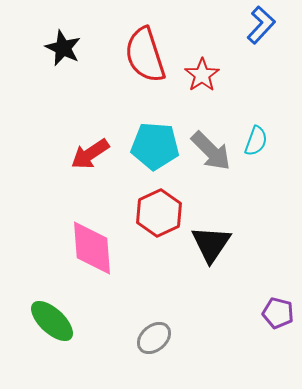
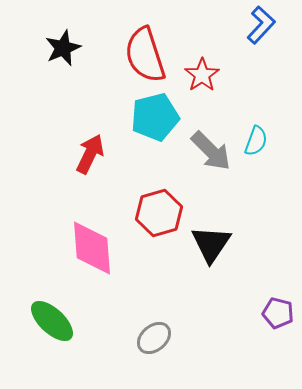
black star: rotated 24 degrees clockwise
cyan pentagon: moved 29 px up; rotated 18 degrees counterclockwise
red arrow: rotated 150 degrees clockwise
red hexagon: rotated 9 degrees clockwise
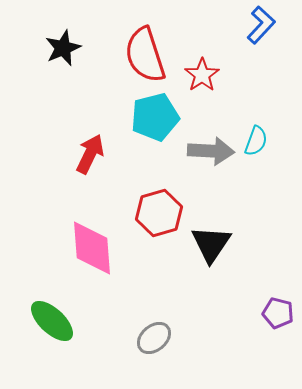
gray arrow: rotated 42 degrees counterclockwise
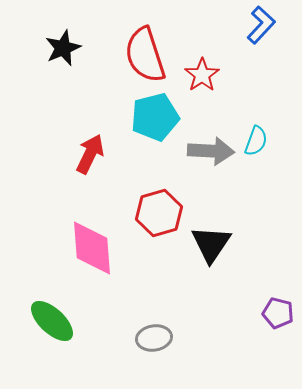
gray ellipse: rotated 32 degrees clockwise
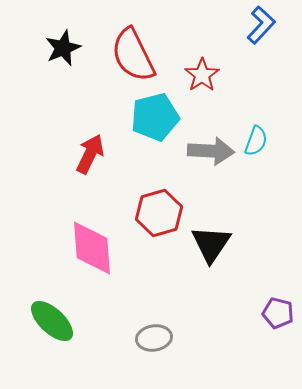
red semicircle: moved 12 px left; rotated 8 degrees counterclockwise
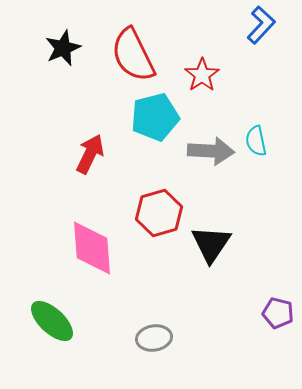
cyan semicircle: rotated 148 degrees clockwise
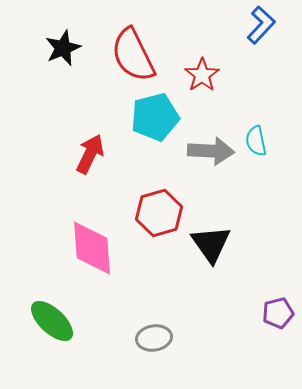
black triangle: rotated 9 degrees counterclockwise
purple pentagon: rotated 28 degrees counterclockwise
